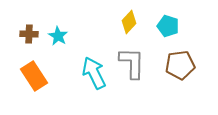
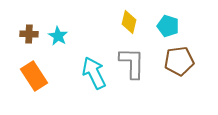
yellow diamond: rotated 30 degrees counterclockwise
brown pentagon: moved 1 px left, 4 px up
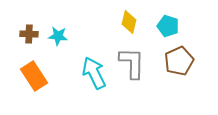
cyan star: rotated 24 degrees counterclockwise
brown pentagon: rotated 16 degrees counterclockwise
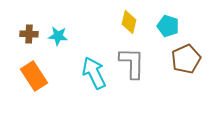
brown pentagon: moved 7 px right, 2 px up
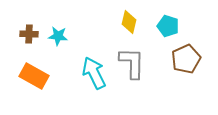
orange rectangle: rotated 28 degrees counterclockwise
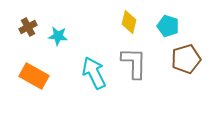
brown cross: moved 1 px left, 7 px up; rotated 30 degrees counterclockwise
brown pentagon: rotated 8 degrees clockwise
gray L-shape: moved 2 px right
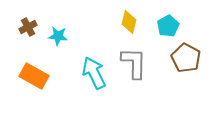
cyan pentagon: rotated 25 degrees clockwise
brown pentagon: moved 1 px up; rotated 28 degrees counterclockwise
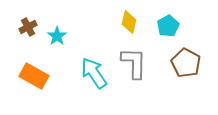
cyan star: moved 1 px left; rotated 30 degrees clockwise
brown pentagon: moved 5 px down
cyan arrow: rotated 8 degrees counterclockwise
